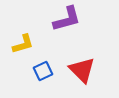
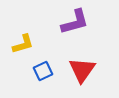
purple L-shape: moved 8 px right, 3 px down
red triangle: rotated 20 degrees clockwise
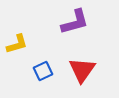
yellow L-shape: moved 6 px left
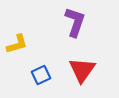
purple L-shape: rotated 56 degrees counterclockwise
blue square: moved 2 px left, 4 px down
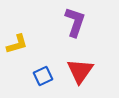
red triangle: moved 2 px left, 1 px down
blue square: moved 2 px right, 1 px down
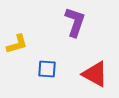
red triangle: moved 15 px right, 3 px down; rotated 36 degrees counterclockwise
blue square: moved 4 px right, 7 px up; rotated 30 degrees clockwise
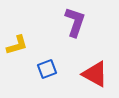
yellow L-shape: moved 1 px down
blue square: rotated 24 degrees counterclockwise
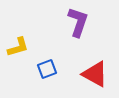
purple L-shape: moved 3 px right
yellow L-shape: moved 1 px right, 2 px down
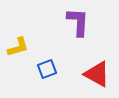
purple L-shape: rotated 16 degrees counterclockwise
red triangle: moved 2 px right
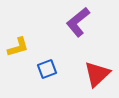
purple L-shape: rotated 132 degrees counterclockwise
red triangle: rotated 48 degrees clockwise
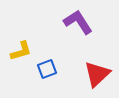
purple L-shape: rotated 96 degrees clockwise
yellow L-shape: moved 3 px right, 4 px down
